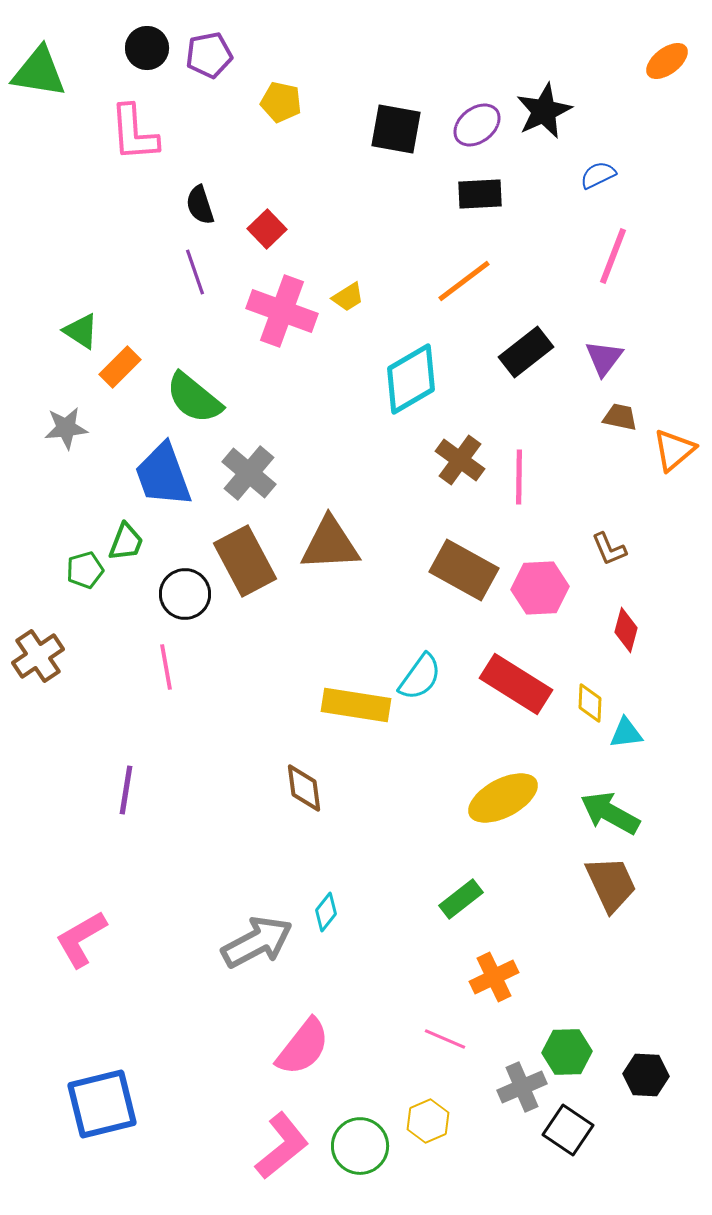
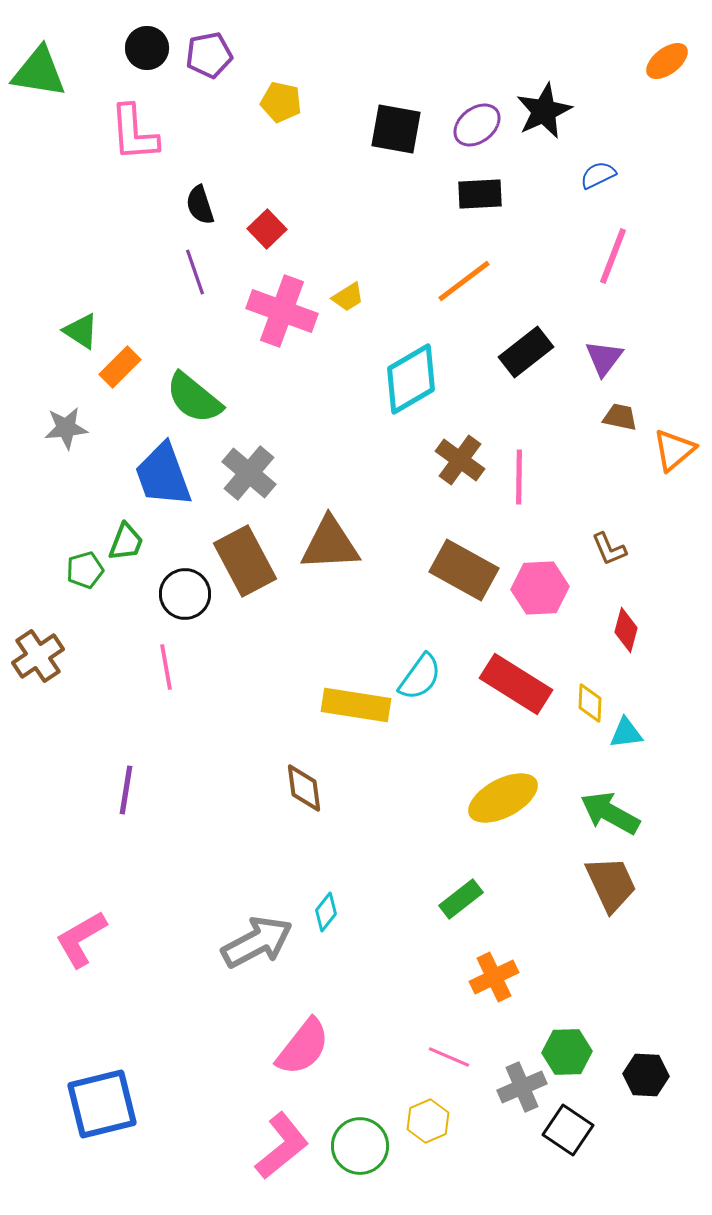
pink line at (445, 1039): moved 4 px right, 18 px down
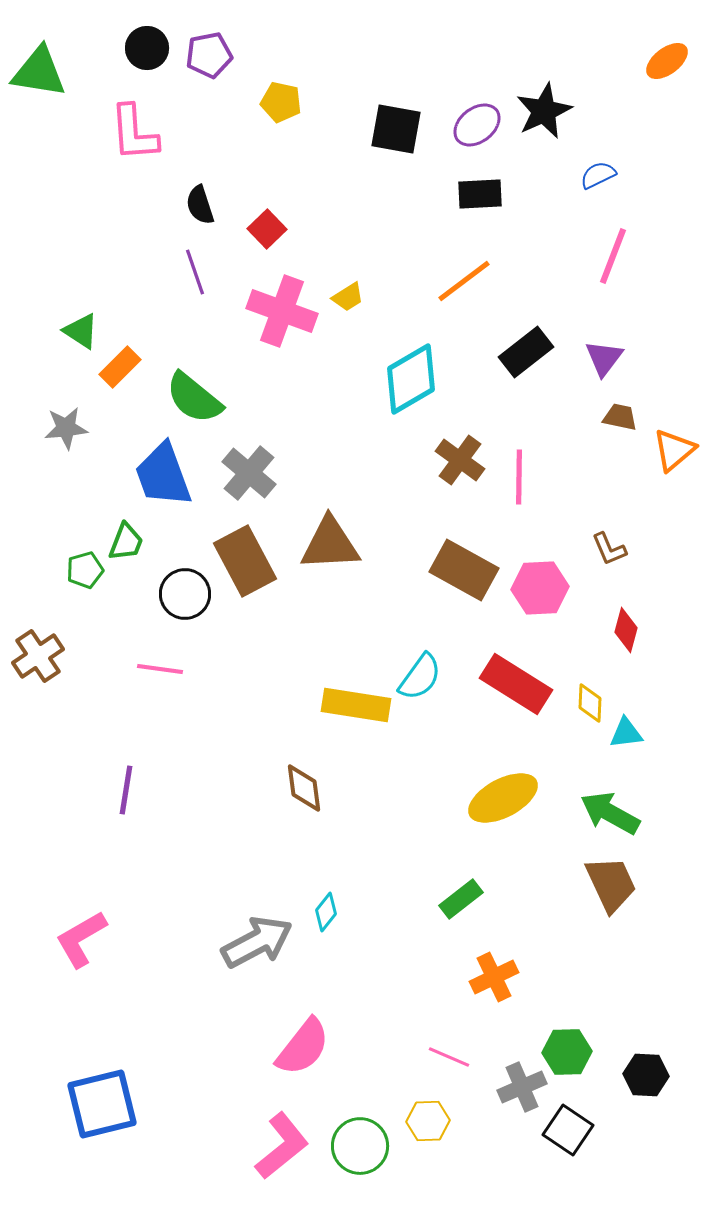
pink line at (166, 667): moved 6 px left, 2 px down; rotated 72 degrees counterclockwise
yellow hexagon at (428, 1121): rotated 21 degrees clockwise
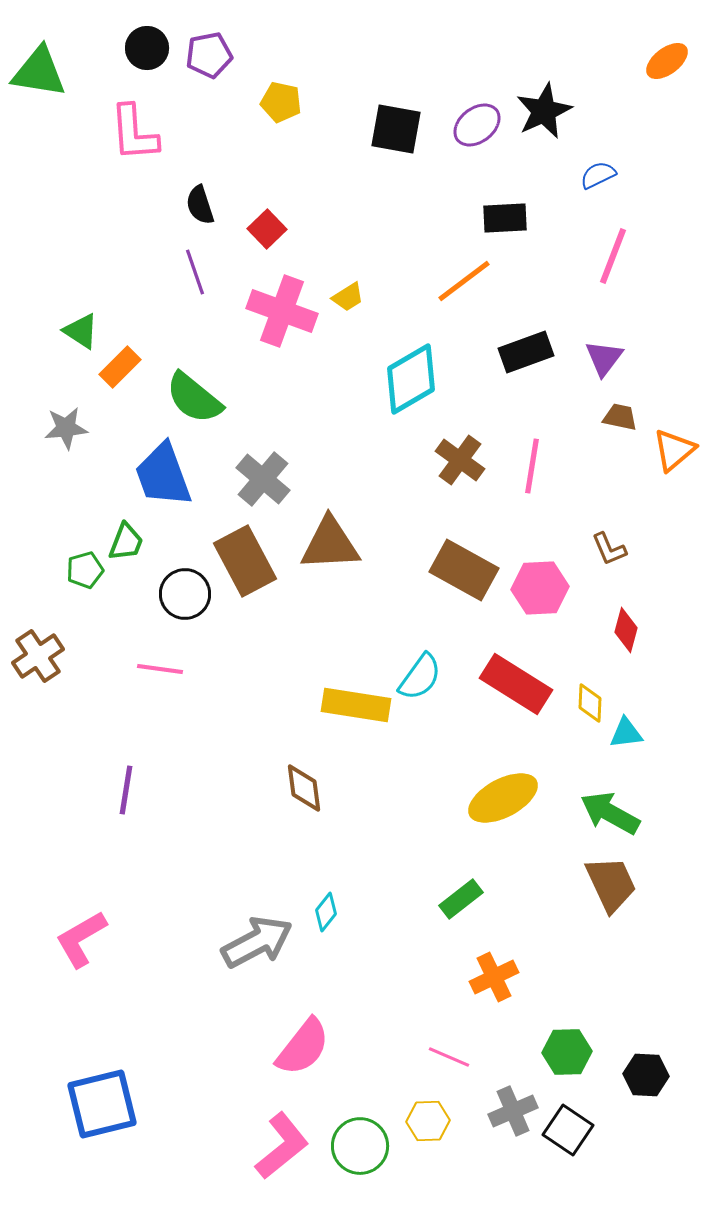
black rectangle at (480, 194): moved 25 px right, 24 px down
black rectangle at (526, 352): rotated 18 degrees clockwise
gray cross at (249, 473): moved 14 px right, 6 px down
pink line at (519, 477): moved 13 px right, 11 px up; rotated 8 degrees clockwise
gray cross at (522, 1087): moved 9 px left, 24 px down
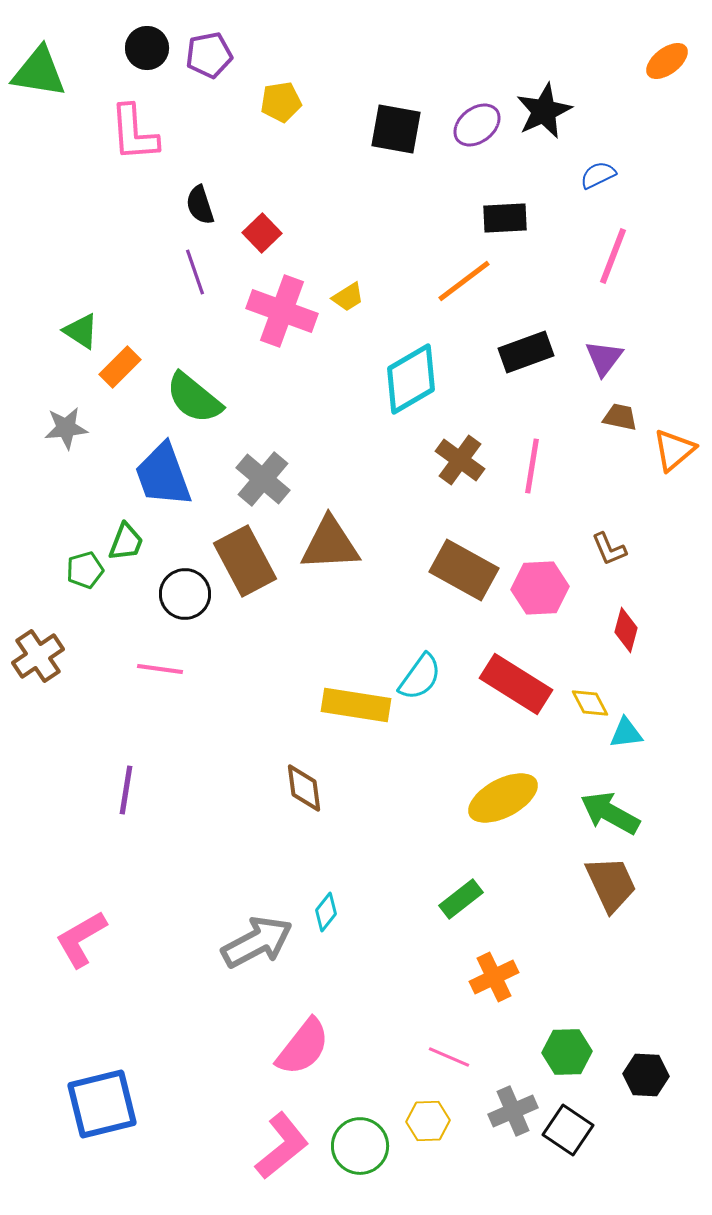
yellow pentagon at (281, 102): rotated 21 degrees counterclockwise
red square at (267, 229): moved 5 px left, 4 px down
yellow diamond at (590, 703): rotated 30 degrees counterclockwise
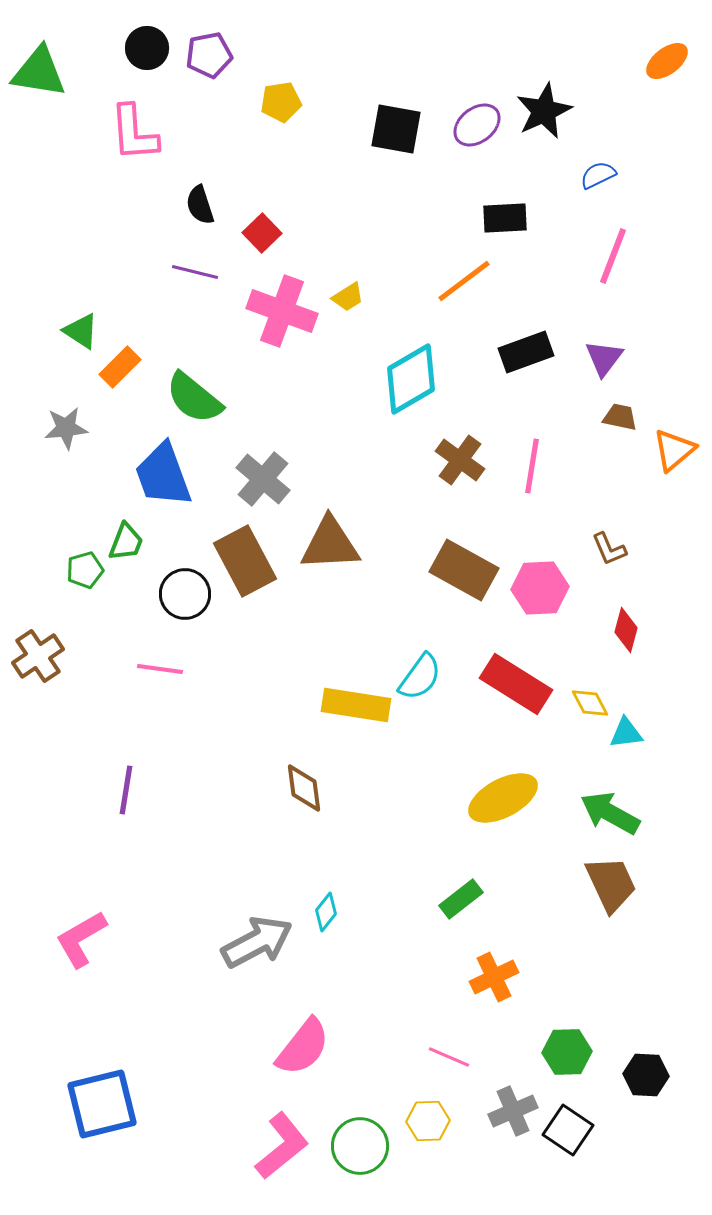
purple line at (195, 272): rotated 57 degrees counterclockwise
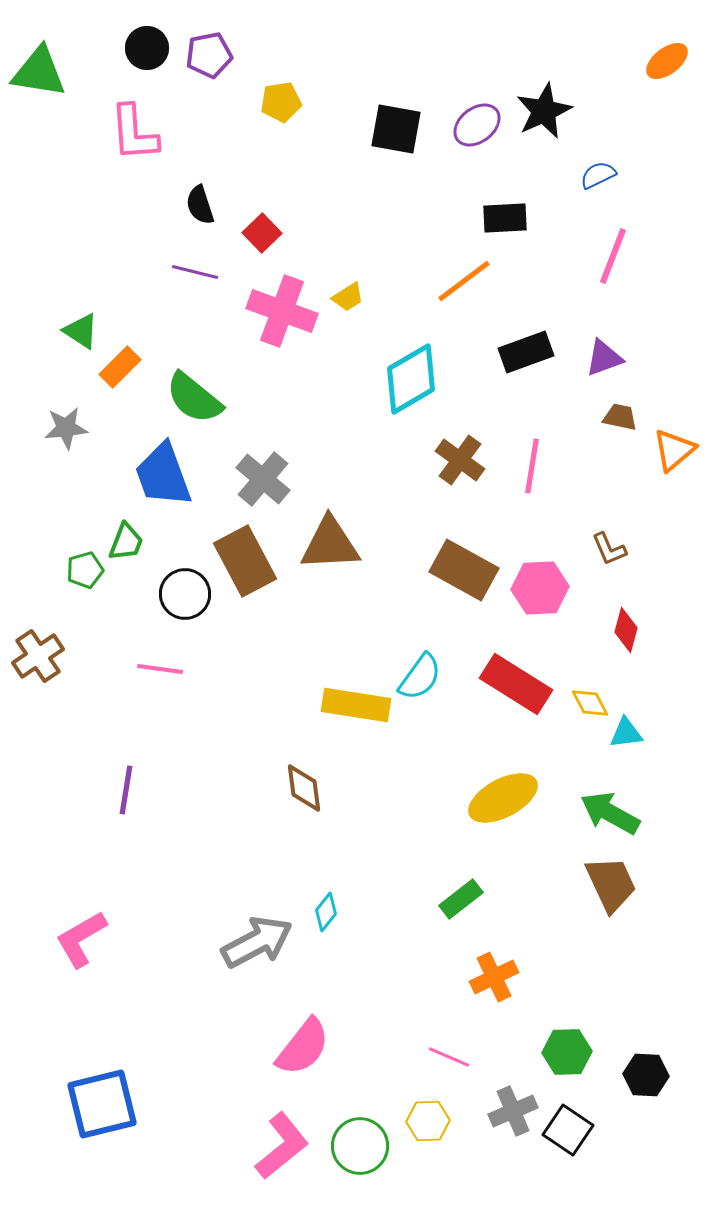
purple triangle at (604, 358): rotated 33 degrees clockwise
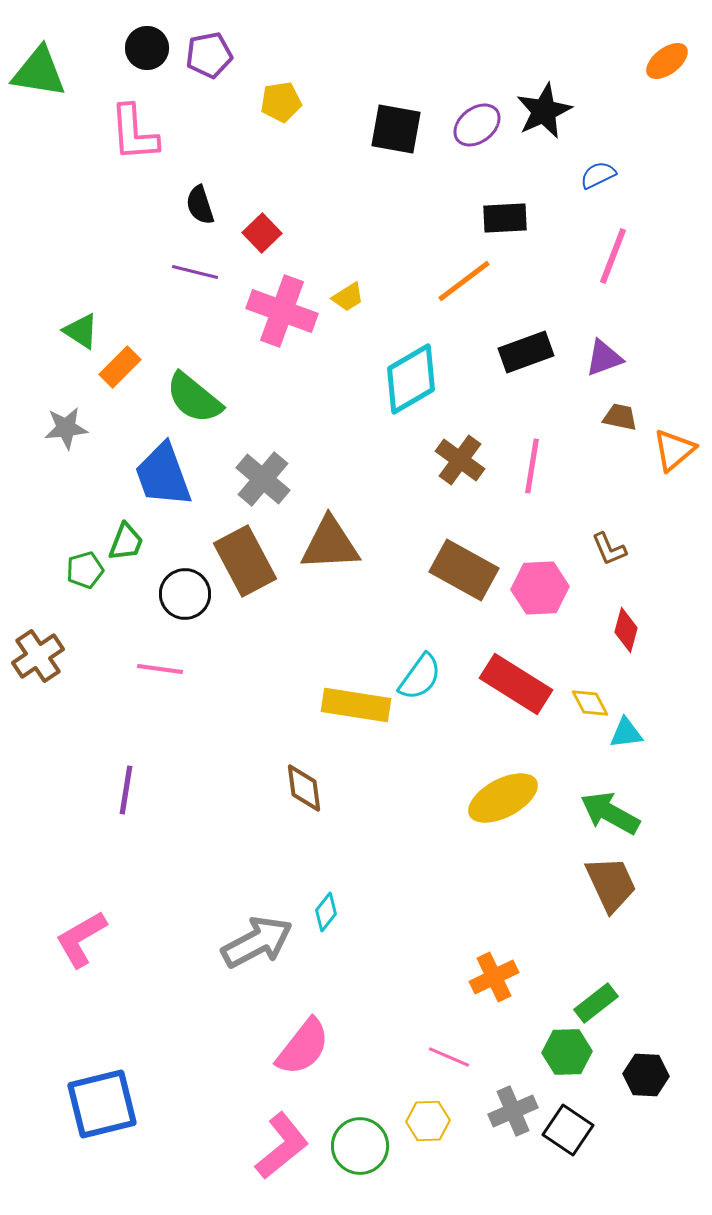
green rectangle at (461, 899): moved 135 px right, 104 px down
